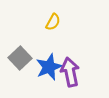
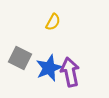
gray square: rotated 20 degrees counterclockwise
blue star: moved 1 px down
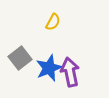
gray square: rotated 25 degrees clockwise
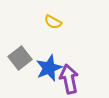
yellow semicircle: rotated 90 degrees clockwise
purple arrow: moved 1 px left, 7 px down
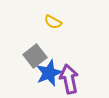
gray square: moved 15 px right, 2 px up
blue star: moved 5 px down
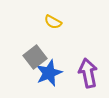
gray square: moved 1 px down
purple arrow: moved 19 px right, 6 px up
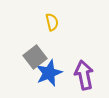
yellow semicircle: moved 1 px left; rotated 132 degrees counterclockwise
purple arrow: moved 4 px left, 2 px down
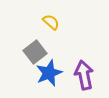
yellow semicircle: moved 1 px left; rotated 36 degrees counterclockwise
gray square: moved 5 px up
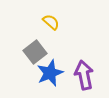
blue star: moved 1 px right
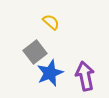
purple arrow: moved 1 px right, 1 px down
